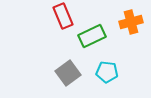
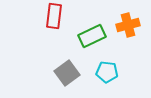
red rectangle: moved 9 px left; rotated 30 degrees clockwise
orange cross: moved 3 px left, 3 px down
gray square: moved 1 px left
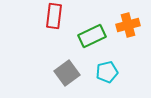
cyan pentagon: rotated 20 degrees counterclockwise
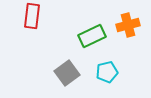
red rectangle: moved 22 px left
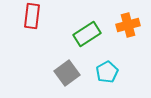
green rectangle: moved 5 px left, 2 px up; rotated 8 degrees counterclockwise
cyan pentagon: rotated 15 degrees counterclockwise
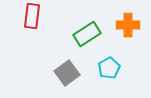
orange cross: rotated 15 degrees clockwise
cyan pentagon: moved 2 px right, 4 px up
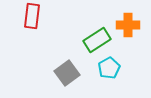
green rectangle: moved 10 px right, 6 px down
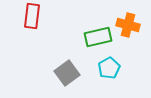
orange cross: rotated 15 degrees clockwise
green rectangle: moved 1 px right, 3 px up; rotated 20 degrees clockwise
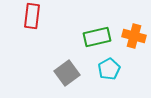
orange cross: moved 6 px right, 11 px down
green rectangle: moved 1 px left
cyan pentagon: moved 1 px down
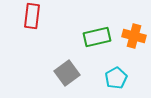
cyan pentagon: moved 7 px right, 9 px down
